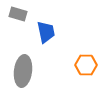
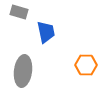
gray rectangle: moved 1 px right, 2 px up
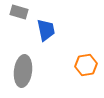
blue trapezoid: moved 2 px up
orange hexagon: rotated 10 degrees counterclockwise
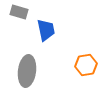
gray ellipse: moved 4 px right
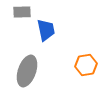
gray rectangle: moved 3 px right; rotated 18 degrees counterclockwise
gray ellipse: rotated 12 degrees clockwise
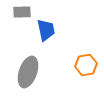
gray ellipse: moved 1 px right, 1 px down
